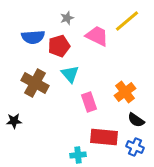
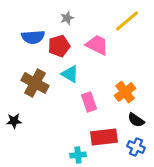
pink trapezoid: moved 9 px down
cyan triangle: rotated 18 degrees counterclockwise
red rectangle: rotated 12 degrees counterclockwise
blue cross: moved 1 px right
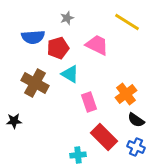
yellow line: moved 1 px down; rotated 72 degrees clockwise
red pentagon: moved 1 px left, 2 px down
orange cross: moved 1 px right, 2 px down
red rectangle: rotated 52 degrees clockwise
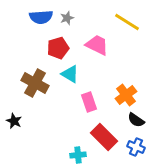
blue semicircle: moved 8 px right, 20 px up
orange cross: moved 1 px down
black star: rotated 28 degrees clockwise
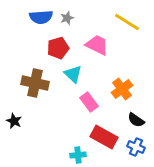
cyan triangle: moved 3 px right; rotated 12 degrees clockwise
brown cross: rotated 16 degrees counterclockwise
orange cross: moved 4 px left, 6 px up
pink rectangle: rotated 18 degrees counterclockwise
red rectangle: rotated 16 degrees counterclockwise
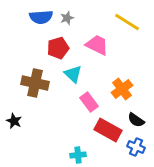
red rectangle: moved 4 px right, 7 px up
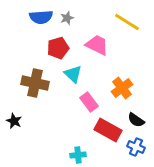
orange cross: moved 1 px up
